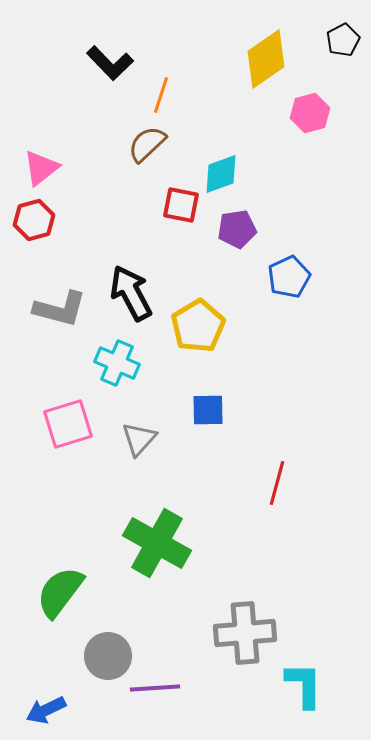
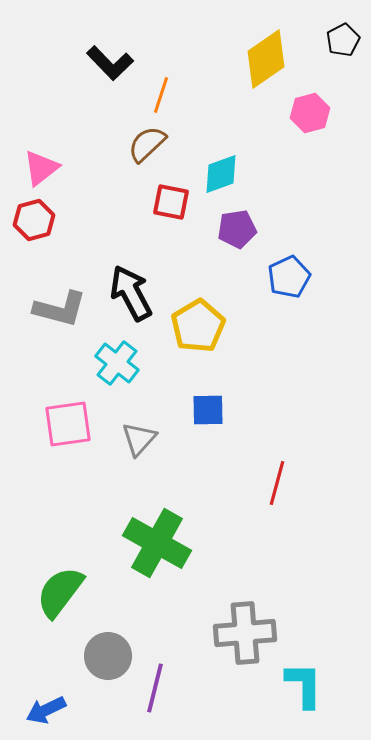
red square: moved 10 px left, 3 px up
cyan cross: rotated 15 degrees clockwise
pink square: rotated 9 degrees clockwise
purple line: rotated 72 degrees counterclockwise
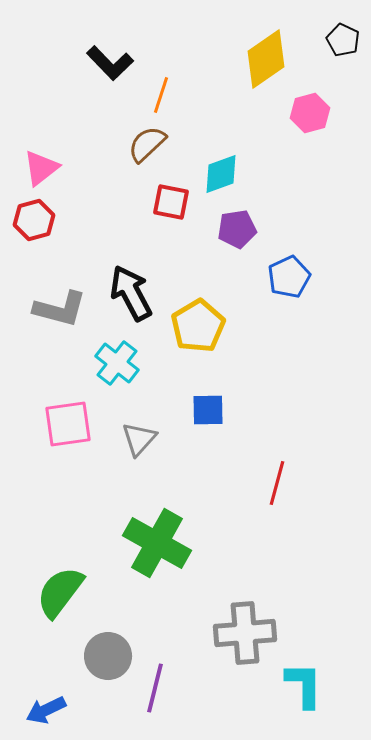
black pentagon: rotated 20 degrees counterclockwise
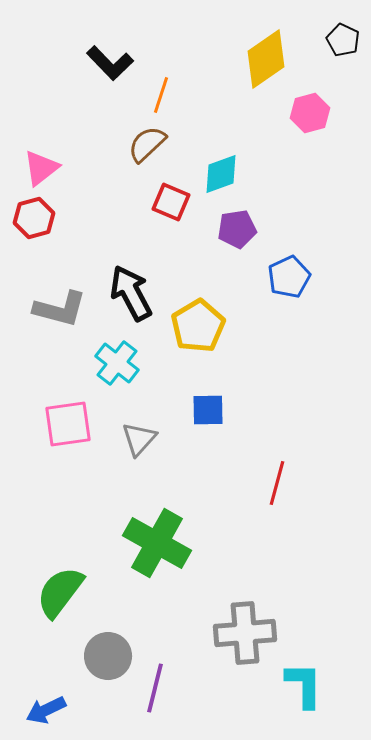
red square: rotated 12 degrees clockwise
red hexagon: moved 2 px up
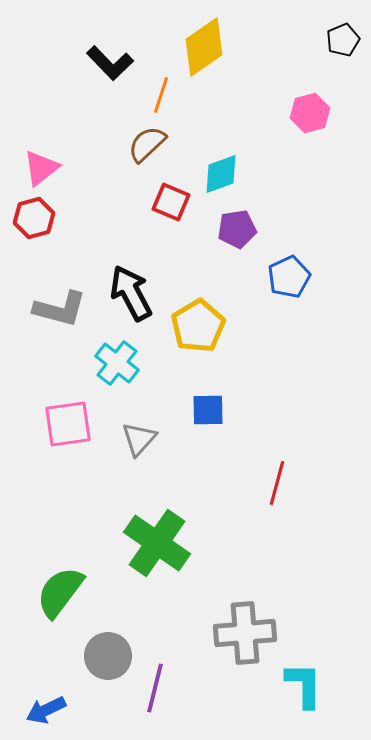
black pentagon: rotated 24 degrees clockwise
yellow diamond: moved 62 px left, 12 px up
green cross: rotated 6 degrees clockwise
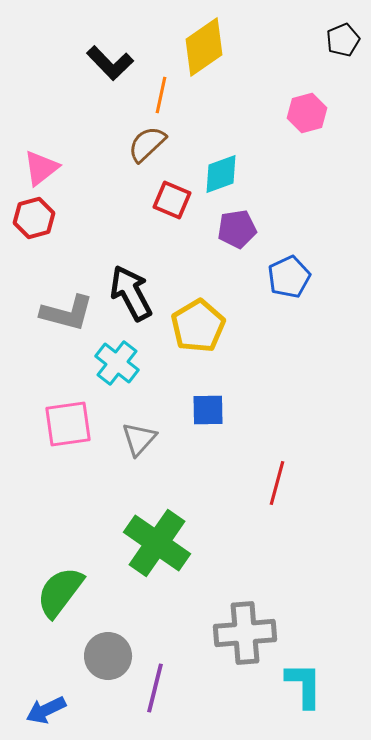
orange line: rotated 6 degrees counterclockwise
pink hexagon: moved 3 px left
red square: moved 1 px right, 2 px up
gray L-shape: moved 7 px right, 4 px down
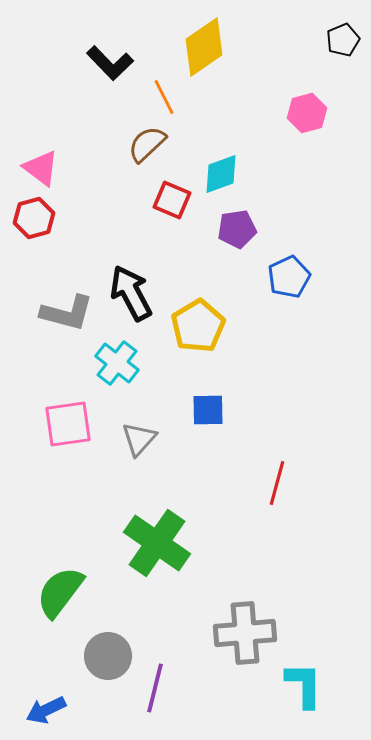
orange line: moved 3 px right, 2 px down; rotated 39 degrees counterclockwise
pink triangle: rotated 45 degrees counterclockwise
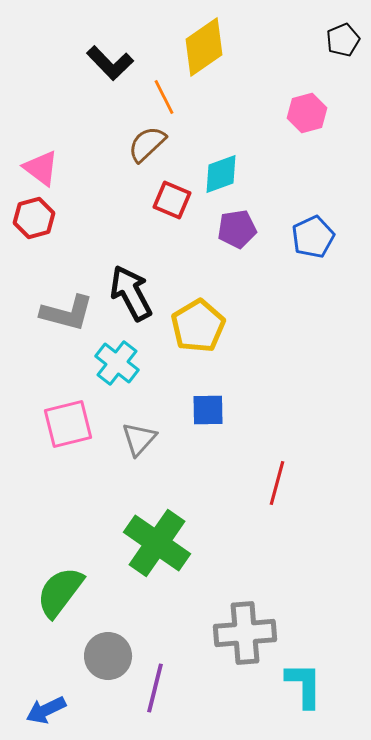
blue pentagon: moved 24 px right, 40 px up
pink square: rotated 6 degrees counterclockwise
